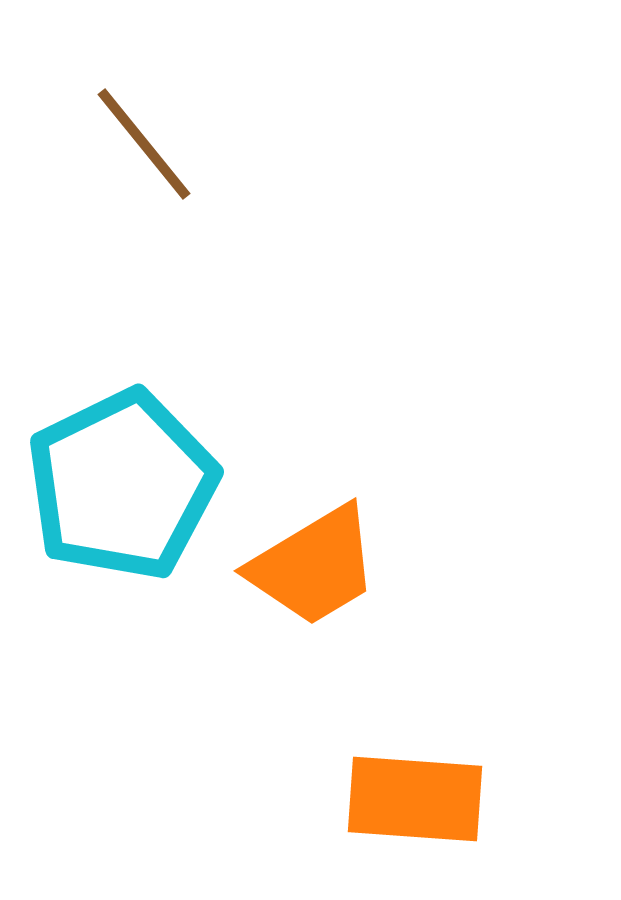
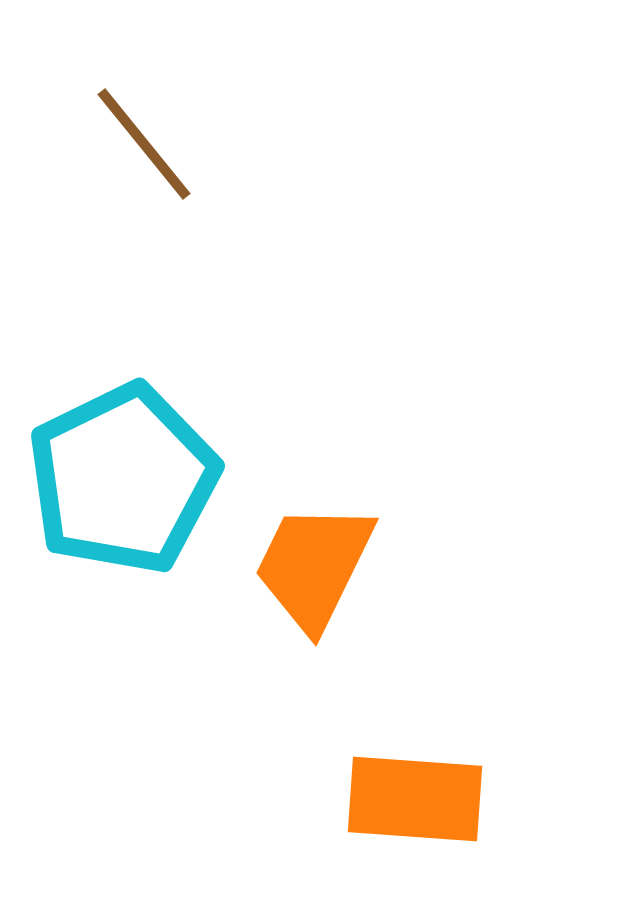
cyan pentagon: moved 1 px right, 6 px up
orange trapezoid: rotated 147 degrees clockwise
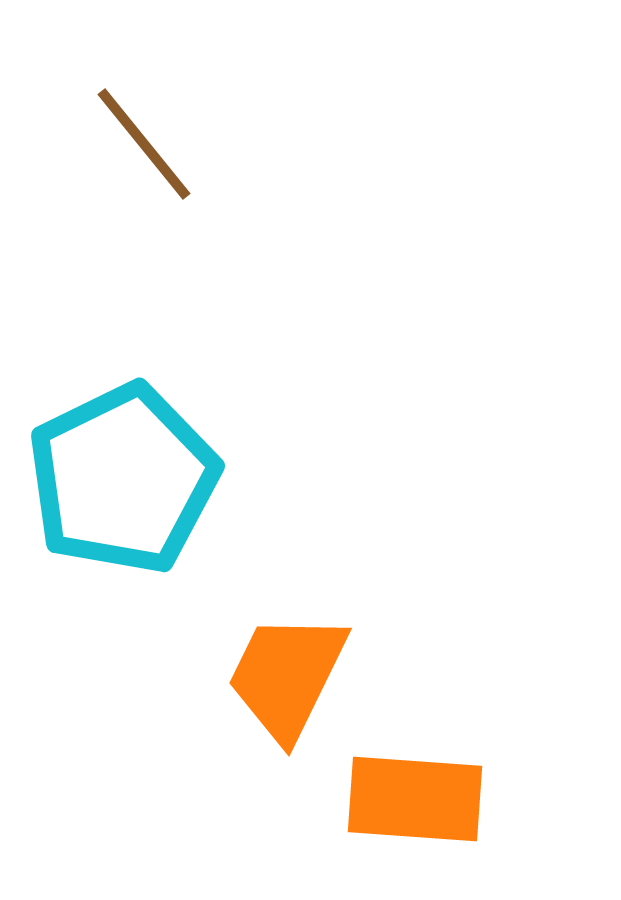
orange trapezoid: moved 27 px left, 110 px down
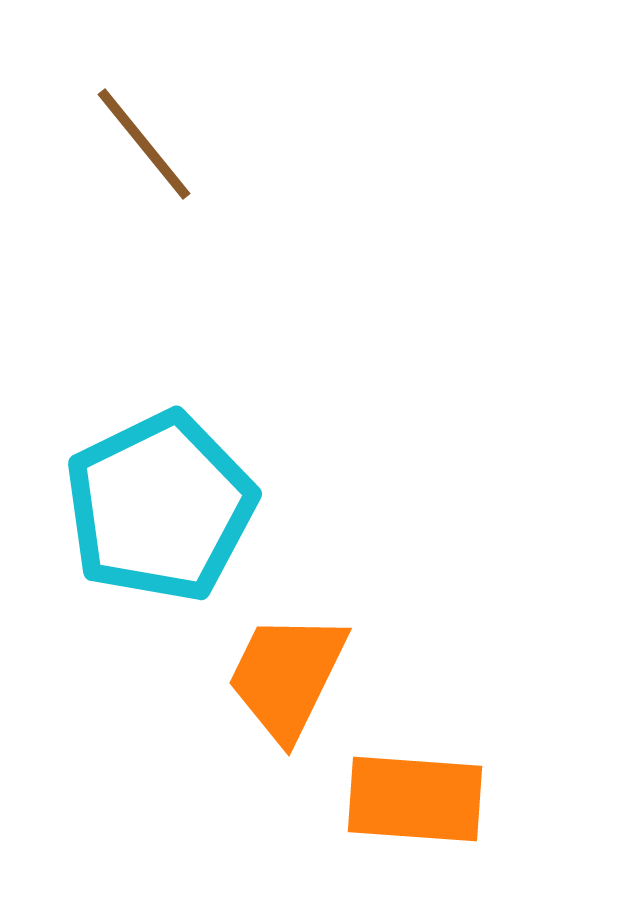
cyan pentagon: moved 37 px right, 28 px down
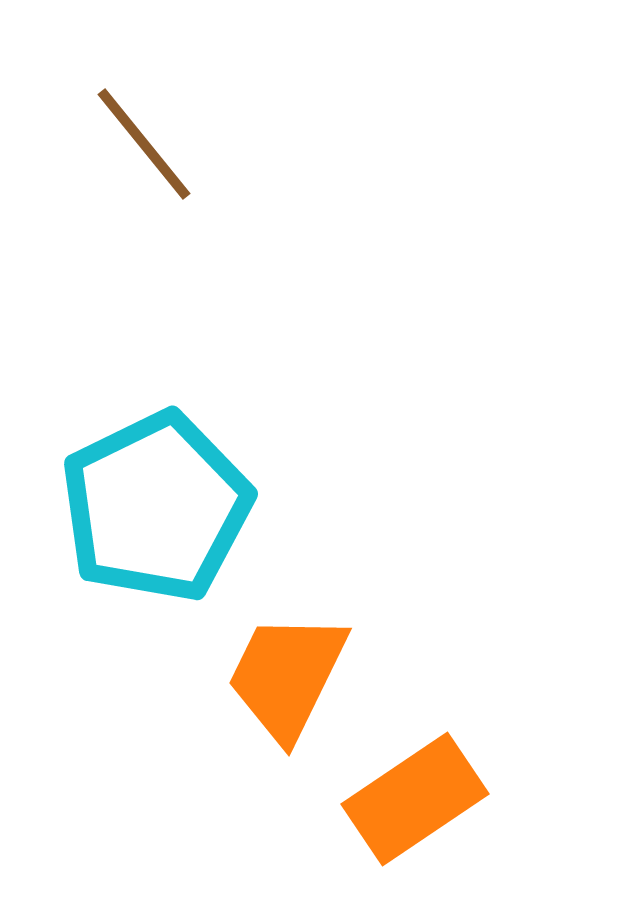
cyan pentagon: moved 4 px left
orange rectangle: rotated 38 degrees counterclockwise
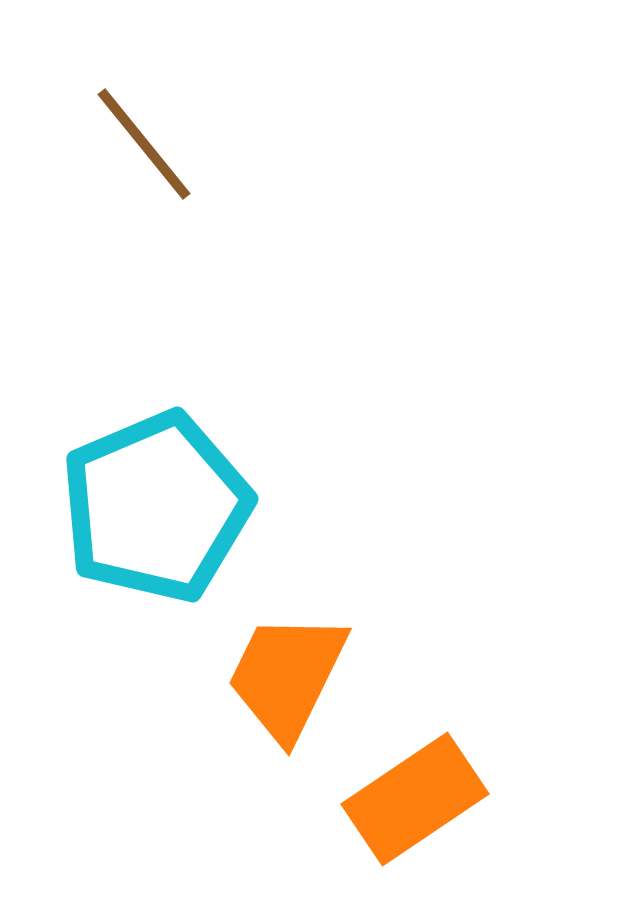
cyan pentagon: rotated 3 degrees clockwise
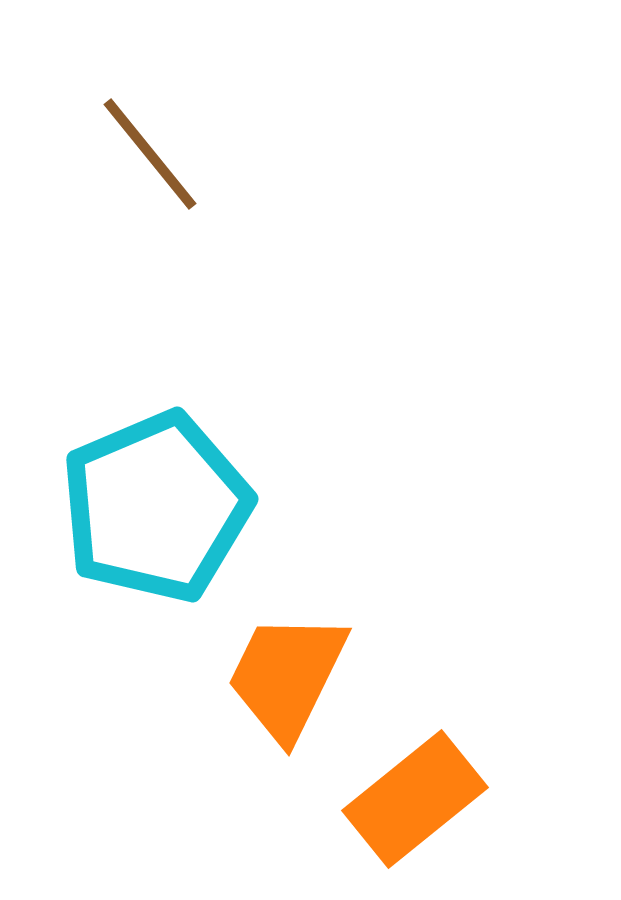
brown line: moved 6 px right, 10 px down
orange rectangle: rotated 5 degrees counterclockwise
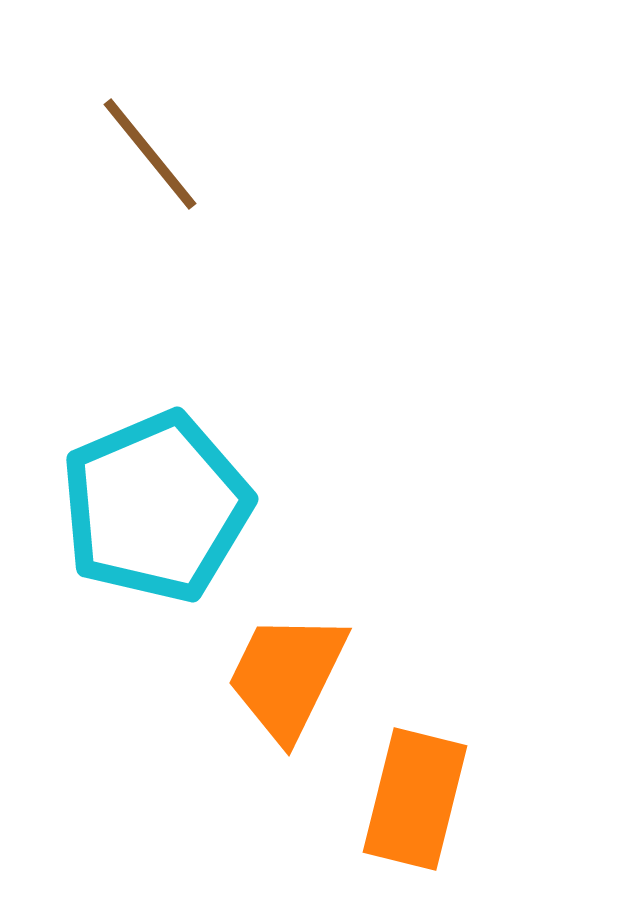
orange rectangle: rotated 37 degrees counterclockwise
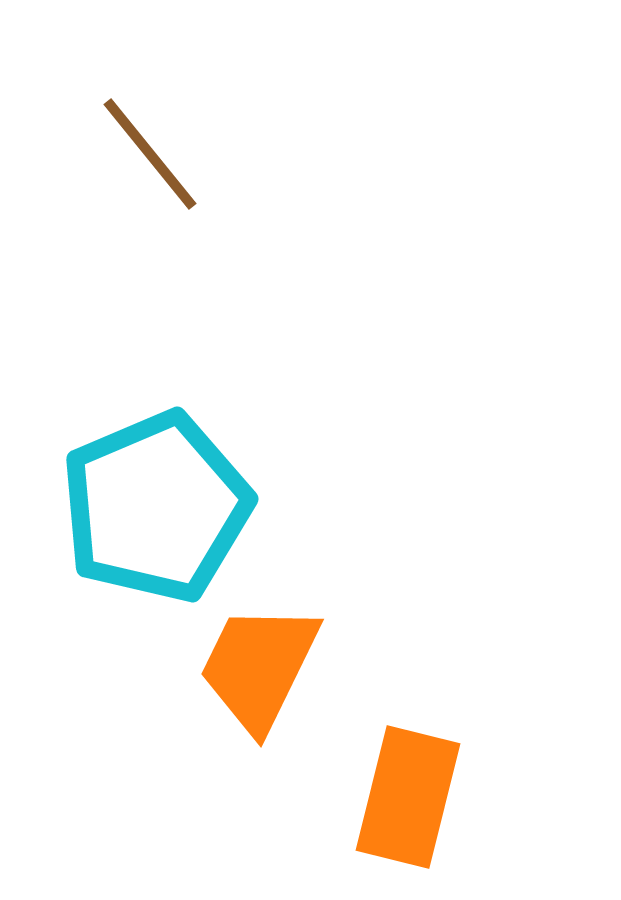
orange trapezoid: moved 28 px left, 9 px up
orange rectangle: moved 7 px left, 2 px up
